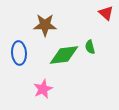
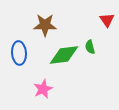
red triangle: moved 1 px right, 7 px down; rotated 14 degrees clockwise
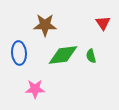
red triangle: moved 4 px left, 3 px down
green semicircle: moved 1 px right, 9 px down
green diamond: moved 1 px left
pink star: moved 8 px left; rotated 24 degrees clockwise
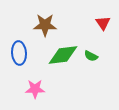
green semicircle: rotated 48 degrees counterclockwise
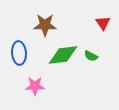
pink star: moved 3 px up
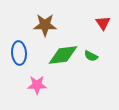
pink star: moved 2 px right, 1 px up
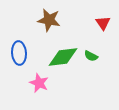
brown star: moved 4 px right, 5 px up; rotated 10 degrees clockwise
green diamond: moved 2 px down
pink star: moved 2 px right, 2 px up; rotated 24 degrees clockwise
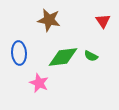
red triangle: moved 2 px up
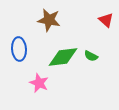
red triangle: moved 3 px right, 1 px up; rotated 14 degrees counterclockwise
blue ellipse: moved 4 px up
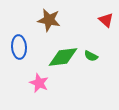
blue ellipse: moved 2 px up
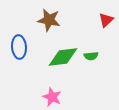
red triangle: rotated 35 degrees clockwise
green semicircle: rotated 32 degrees counterclockwise
pink star: moved 13 px right, 14 px down
